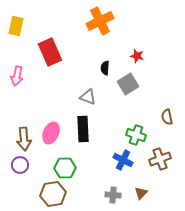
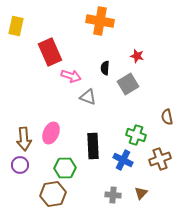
orange cross: rotated 36 degrees clockwise
pink arrow: moved 54 px right; rotated 84 degrees counterclockwise
black rectangle: moved 10 px right, 17 px down
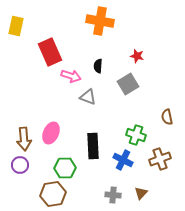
black semicircle: moved 7 px left, 2 px up
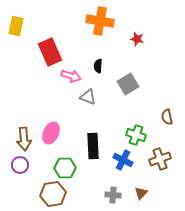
red star: moved 17 px up
